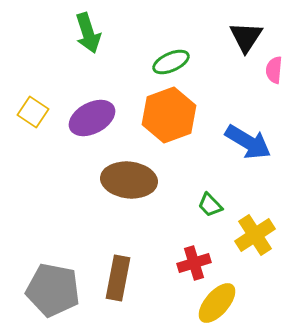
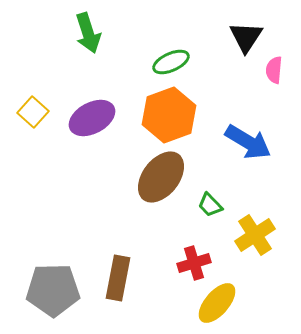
yellow square: rotated 8 degrees clockwise
brown ellipse: moved 32 px right, 3 px up; rotated 58 degrees counterclockwise
gray pentagon: rotated 12 degrees counterclockwise
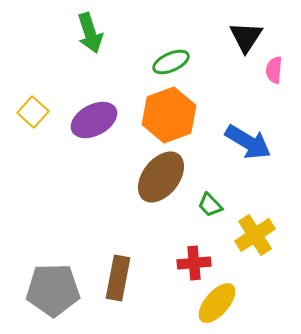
green arrow: moved 2 px right
purple ellipse: moved 2 px right, 2 px down
red cross: rotated 12 degrees clockwise
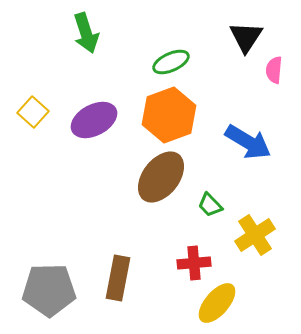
green arrow: moved 4 px left
gray pentagon: moved 4 px left
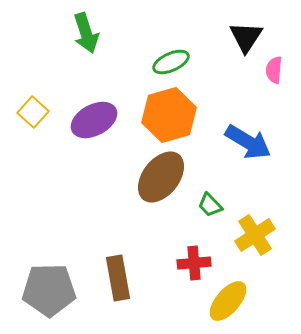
orange hexagon: rotated 4 degrees clockwise
brown rectangle: rotated 21 degrees counterclockwise
yellow ellipse: moved 11 px right, 2 px up
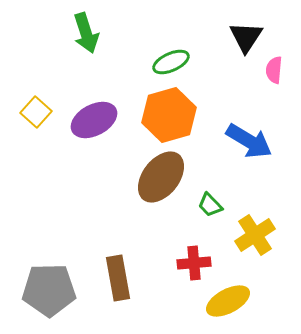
yellow square: moved 3 px right
blue arrow: moved 1 px right, 1 px up
yellow ellipse: rotated 21 degrees clockwise
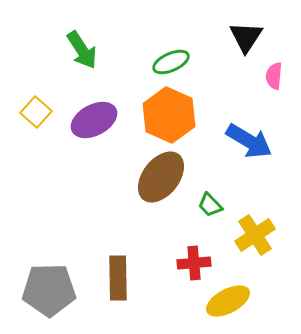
green arrow: moved 4 px left, 17 px down; rotated 15 degrees counterclockwise
pink semicircle: moved 6 px down
orange hexagon: rotated 20 degrees counterclockwise
brown rectangle: rotated 9 degrees clockwise
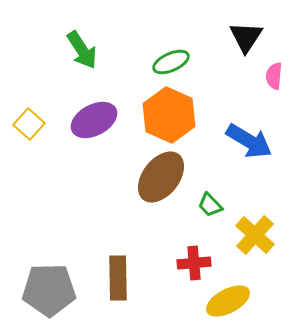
yellow square: moved 7 px left, 12 px down
yellow cross: rotated 15 degrees counterclockwise
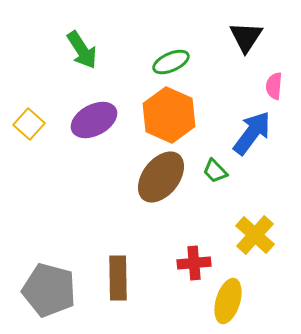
pink semicircle: moved 10 px down
blue arrow: moved 3 px right, 8 px up; rotated 84 degrees counterclockwise
green trapezoid: moved 5 px right, 34 px up
gray pentagon: rotated 16 degrees clockwise
yellow ellipse: rotated 45 degrees counterclockwise
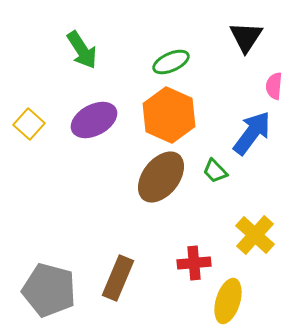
brown rectangle: rotated 24 degrees clockwise
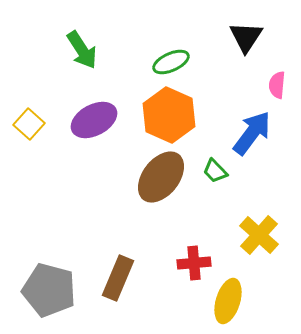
pink semicircle: moved 3 px right, 1 px up
yellow cross: moved 4 px right
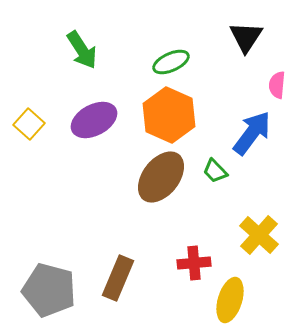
yellow ellipse: moved 2 px right, 1 px up
